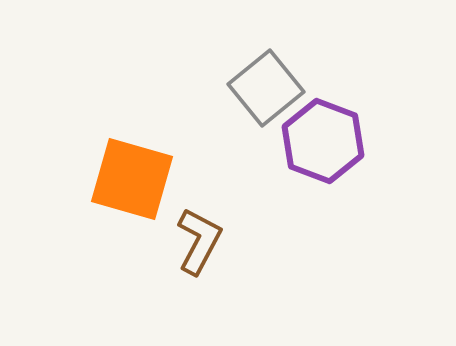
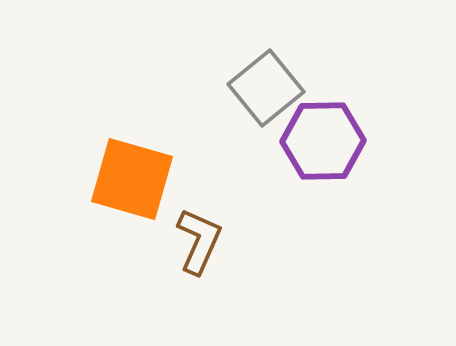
purple hexagon: rotated 22 degrees counterclockwise
brown L-shape: rotated 4 degrees counterclockwise
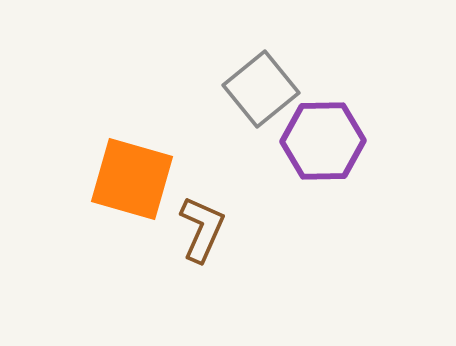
gray square: moved 5 px left, 1 px down
brown L-shape: moved 3 px right, 12 px up
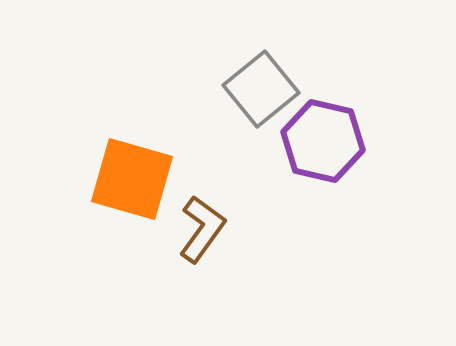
purple hexagon: rotated 14 degrees clockwise
brown L-shape: rotated 12 degrees clockwise
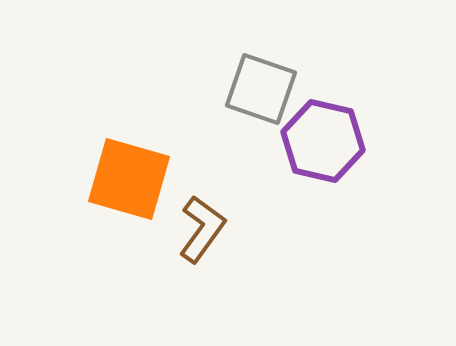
gray square: rotated 32 degrees counterclockwise
orange square: moved 3 px left
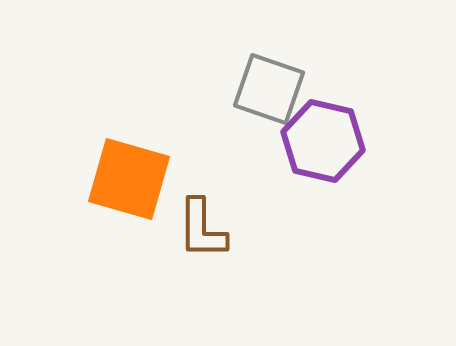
gray square: moved 8 px right
brown L-shape: rotated 144 degrees clockwise
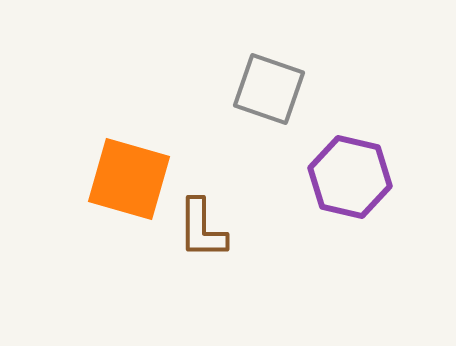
purple hexagon: moved 27 px right, 36 px down
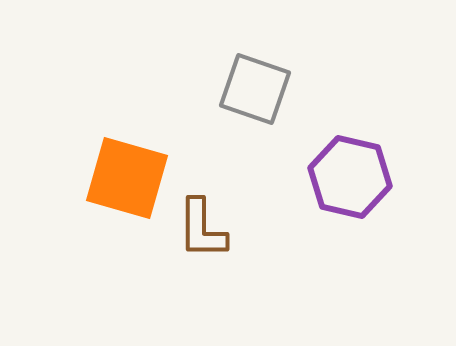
gray square: moved 14 px left
orange square: moved 2 px left, 1 px up
